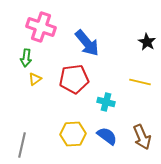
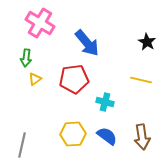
pink cross: moved 1 px left, 4 px up; rotated 12 degrees clockwise
yellow line: moved 1 px right, 2 px up
cyan cross: moved 1 px left
brown arrow: rotated 15 degrees clockwise
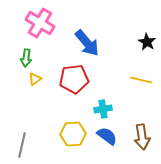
cyan cross: moved 2 px left, 7 px down; rotated 24 degrees counterclockwise
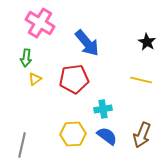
brown arrow: moved 2 px up; rotated 30 degrees clockwise
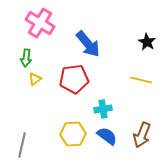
blue arrow: moved 1 px right, 1 px down
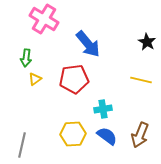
pink cross: moved 4 px right, 4 px up
brown arrow: moved 2 px left
